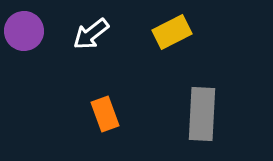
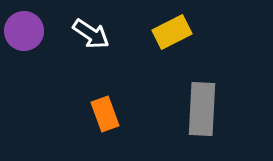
white arrow: rotated 108 degrees counterclockwise
gray rectangle: moved 5 px up
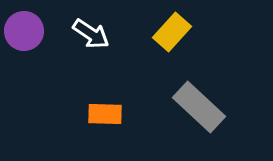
yellow rectangle: rotated 21 degrees counterclockwise
gray rectangle: moved 3 px left, 2 px up; rotated 50 degrees counterclockwise
orange rectangle: rotated 68 degrees counterclockwise
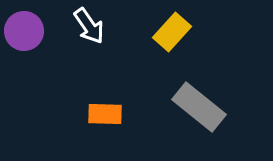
white arrow: moved 2 px left, 8 px up; rotated 21 degrees clockwise
gray rectangle: rotated 4 degrees counterclockwise
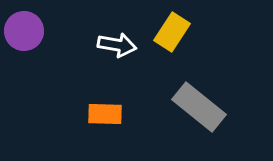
white arrow: moved 28 px right, 19 px down; rotated 45 degrees counterclockwise
yellow rectangle: rotated 9 degrees counterclockwise
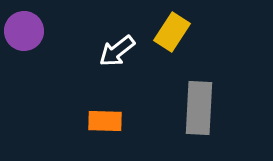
white arrow: moved 6 px down; rotated 132 degrees clockwise
gray rectangle: moved 1 px down; rotated 54 degrees clockwise
orange rectangle: moved 7 px down
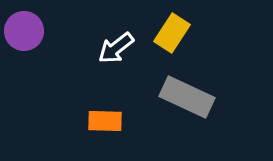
yellow rectangle: moved 1 px down
white arrow: moved 1 px left, 3 px up
gray rectangle: moved 12 px left, 11 px up; rotated 68 degrees counterclockwise
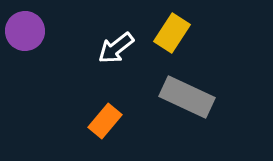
purple circle: moved 1 px right
orange rectangle: rotated 52 degrees counterclockwise
